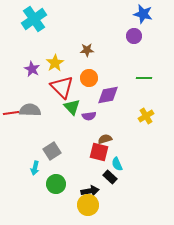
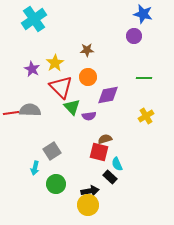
orange circle: moved 1 px left, 1 px up
red triangle: moved 1 px left
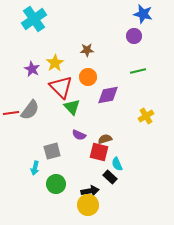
green line: moved 6 px left, 7 px up; rotated 14 degrees counterclockwise
gray semicircle: rotated 125 degrees clockwise
purple semicircle: moved 10 px left, 19 px down; rotated 32 degrees clockwise
gray square: rotated 18 degrees clockwise
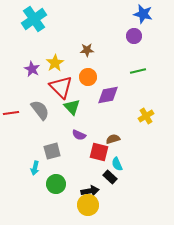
gray semicircle: moved 10 px right; rotated 75 degrees counterclockwise
brown semicircle: moved 8 px right
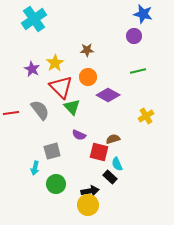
purple diamond: rotated 40 degrees clockwise
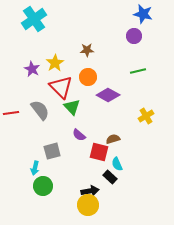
purple semicircle: rotated 16 degrees clockwise
green circle: moved 13 px left, 2 px down
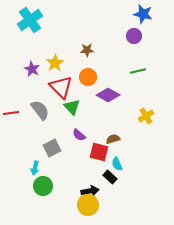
cyan cross: moved 4 px left, 1 px down
gray square: moved 3 px up; rotated 12 degrees counterclockwise
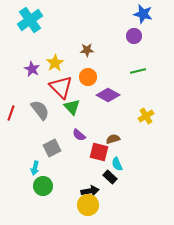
red line: rotated 63 degrees counterclockwise
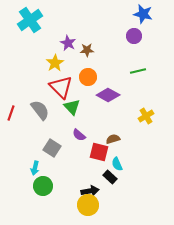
purple star: moved 36 px right, 26 px up
gray square: rotated 30 degrees counterclockwise
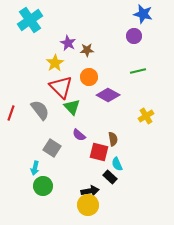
orange circle: moved 1 px right
brown semicircle: rotated 96 degrees clockwise
